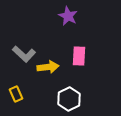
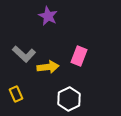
purple star: moved 20 px left
pink rectangle: rotated 18 degrees clockwise
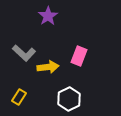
purple star: rotated 12 degrees clockwise
gray L-shape: moved 1 px up
yellow rectangle: moved 3 px right, 3 px down; rotated 56 degrees clockwise
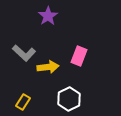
yellow rectangle: moved 4 px right, 5 px down
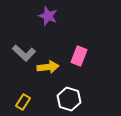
purple star: rotated 18 degrees counterclockwise
white hexagon: rotated 15 degrees counterclockwise
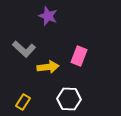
gray L-shape: moved 4 px up
white hexagon: rotated 15 degrees counterclockwise
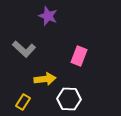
yellow arrow: moved 3 px left, 12 px down
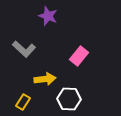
pink rectangle: rotated 18 degrees clockwise
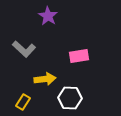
purple star: rotated 12 degrees clockwise
pink rectangle: rotated 42 degrees clockwise
white hexagon: moved 1 px right, 1 px up
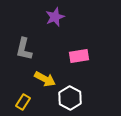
purple star: moved 7 px right, 1 px down; rotated 18 degrees clockwise
gray L-shape: rotated 60 degrees clockwise
yellow arrow: rotated 35 degrees clockwise
white hexagon: rotated 25 degrees clockwise
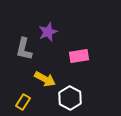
purple star: moved 7 px left, 15 px down
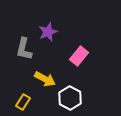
pink rectangle: rotated 42 degrees counterclockwise
